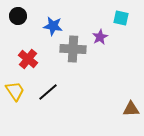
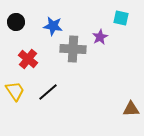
black circle: moved 2 px left, 6 px down
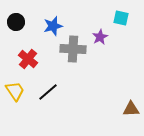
blue star: rotated 24 degrees counterclockwise
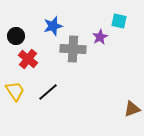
cyan square: moved 2 px left, 3 px down
black circle: moved 14 px down
brown triangle: moved 1 px right; rotated 18 degrees counterclockwise
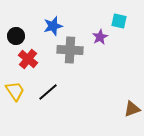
gray cross: moved 3 px left, 1 px down
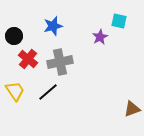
black circle: moved 2 px left
gray cross: moved 10 px left, 12 px down; rotated 15 degrees counterclockwise
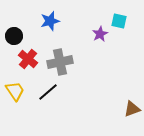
blue star: moved 3 px left, 5 px up
purple star: moved 3 px up
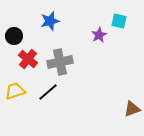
purple star: moved 1 px left, 1 px down
yellow trapezoid: rotated 75 degrees counterclockwise
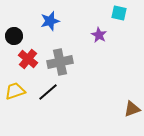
cyan square: moved 8 px up
purple star: rotated 14 degrees counterclockwise
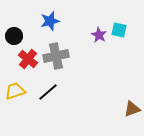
cyan square: moved 17 px down
gray cross: moved 4 px left, 6 px up
